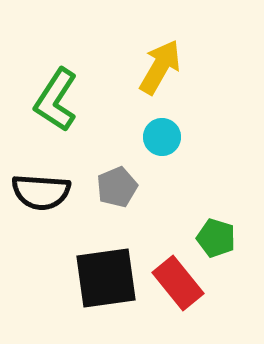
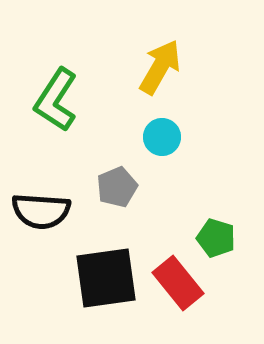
black semicircle: moved 19 px down
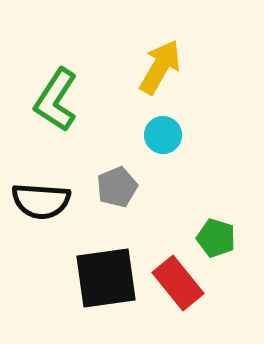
cyan circle: moved 1 px right, 2 px up
black semicircle: moved 10 px up
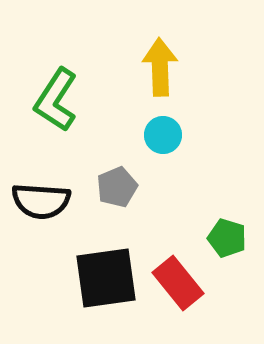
yellow arrow: rotated 32 degrees counterclockwise
green pentagon: moved 11 px right
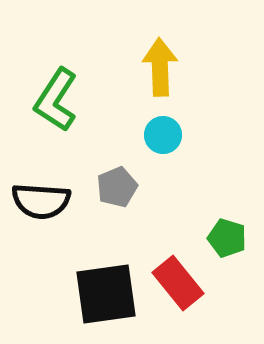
black square: moved 16 px down
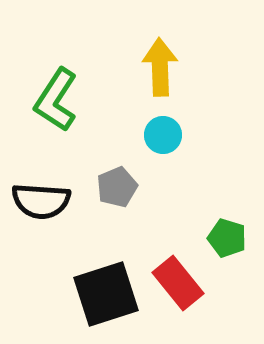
black square: rotated 10 degrees counterclockwise
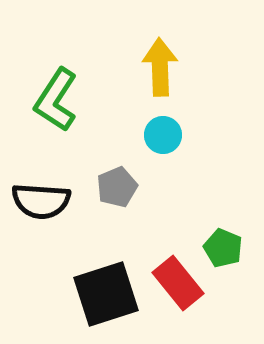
green pentagon: moved 4 px left, 10 px down; rotated 6 degrees clockwise
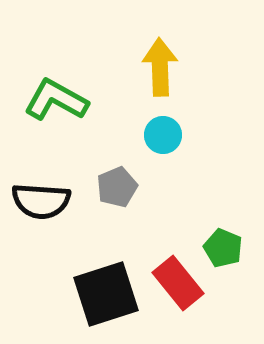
green L-shape: rotated 86 degrees clockwise
